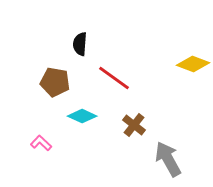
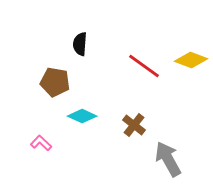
yellow diamond: moved 2 px left, 4 px up
red line: moved 30 px right, 12 px up
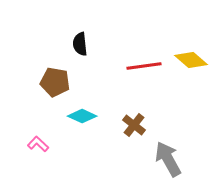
black semicircle: rotated 10 degrees counterclockwise
yellow diamond: rotated 20 degrees clockwise
red line: rotated 44 degrees counterclockwise
pink L-shape: moved 3 px left, 1 px down
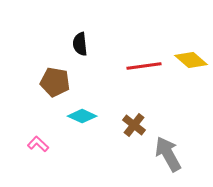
gray arrow: moved 5 px up
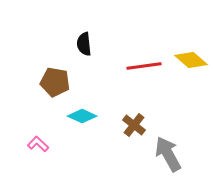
black semicircle: moved 4 px right
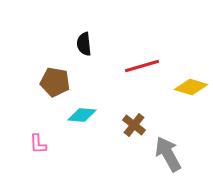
yellow diamond: moved 27 px down; rotated 24 degrees counterclockwise
red line: moved 2 px left; rotated 8 degrees counterclockwise
cyan diamond: moved 1 px up; rotated 20 degrees counterclockwise
pink L-shape: rotated 135 degrees counterclockwise
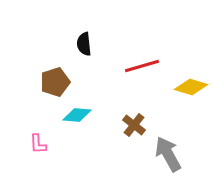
brown pentagon: rotated 28 degrees counterclockwise
cyan diamond: moved 5 px left
